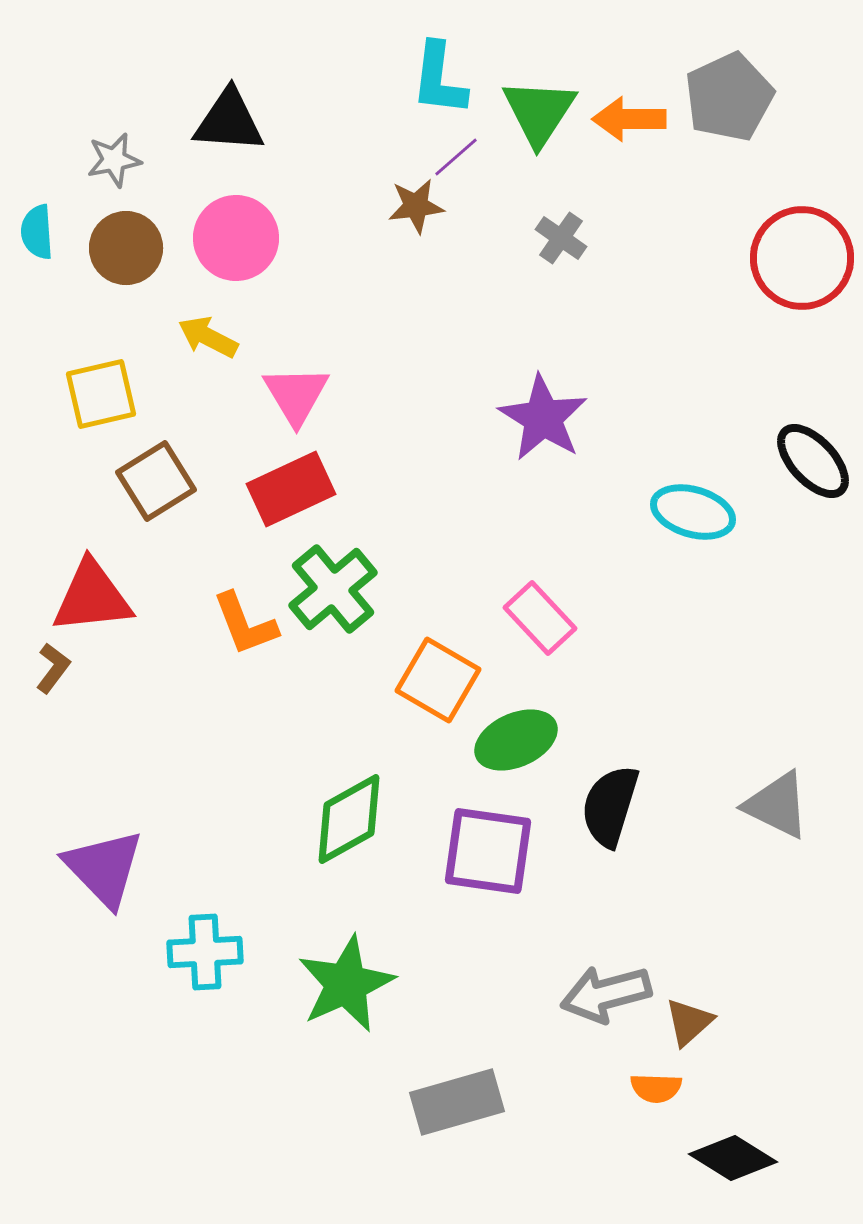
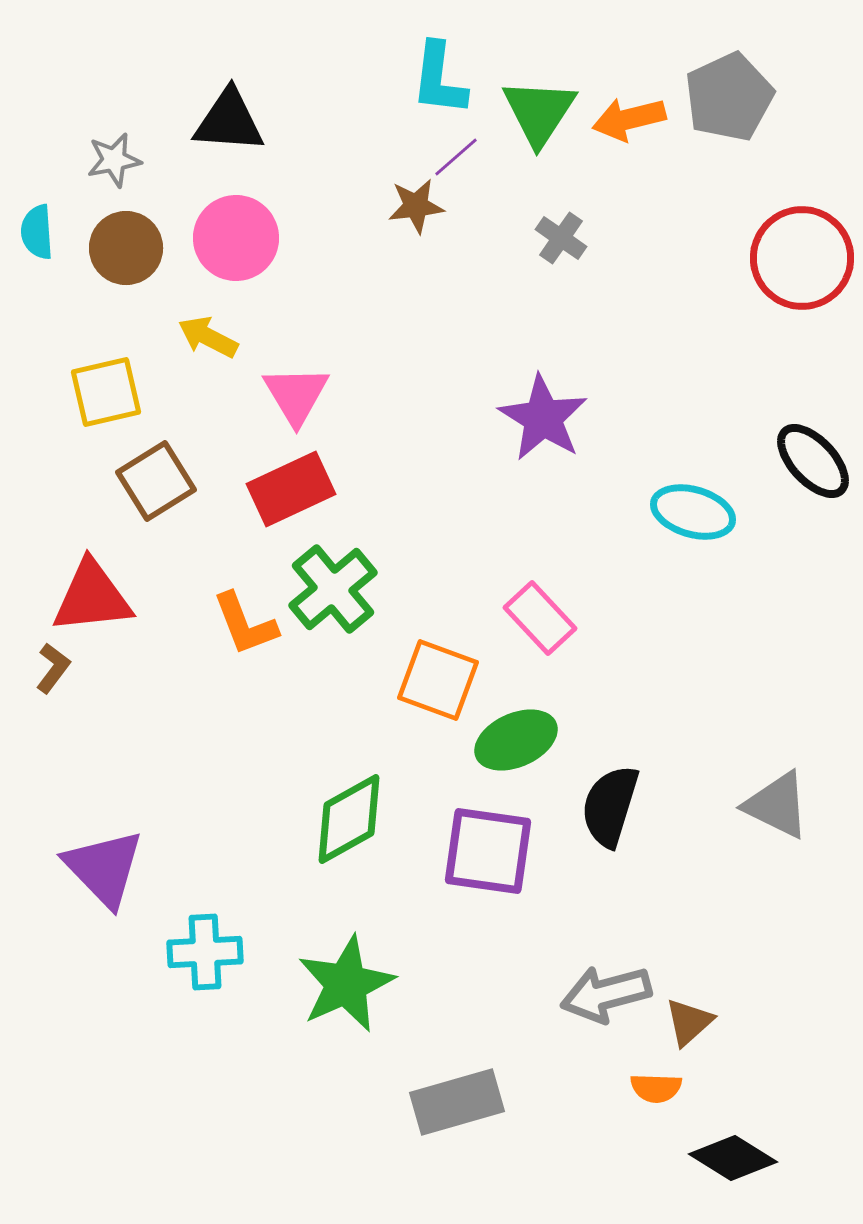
orange arrow: rotated 14 degrees counterclockwise
yellow square: moved 5 px right, 2 px up
orange square: rotated 10 degrees counterclockwise
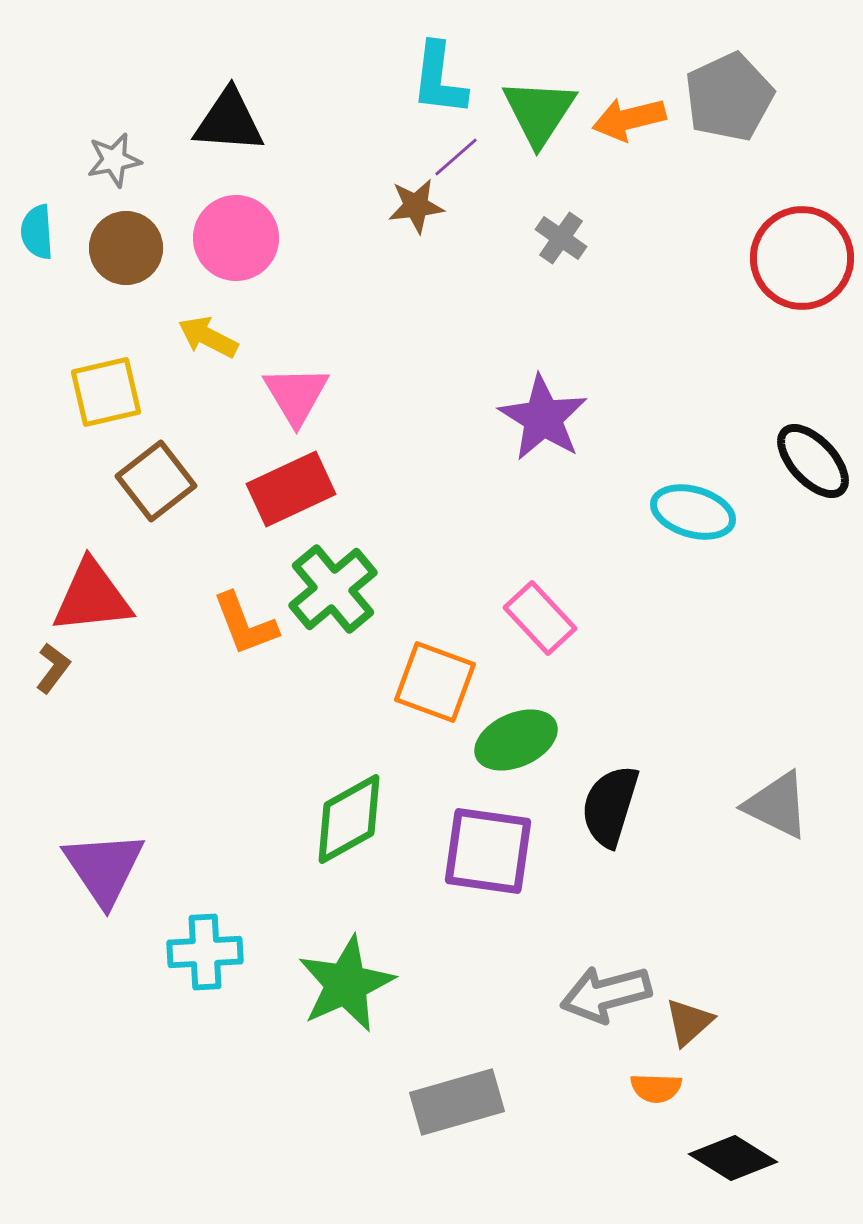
brown square: rotated 6 degrees counterclockwise
orange square: moved 3 px left, 2 px down
purple triangle: rotated 10 degrees clockwise
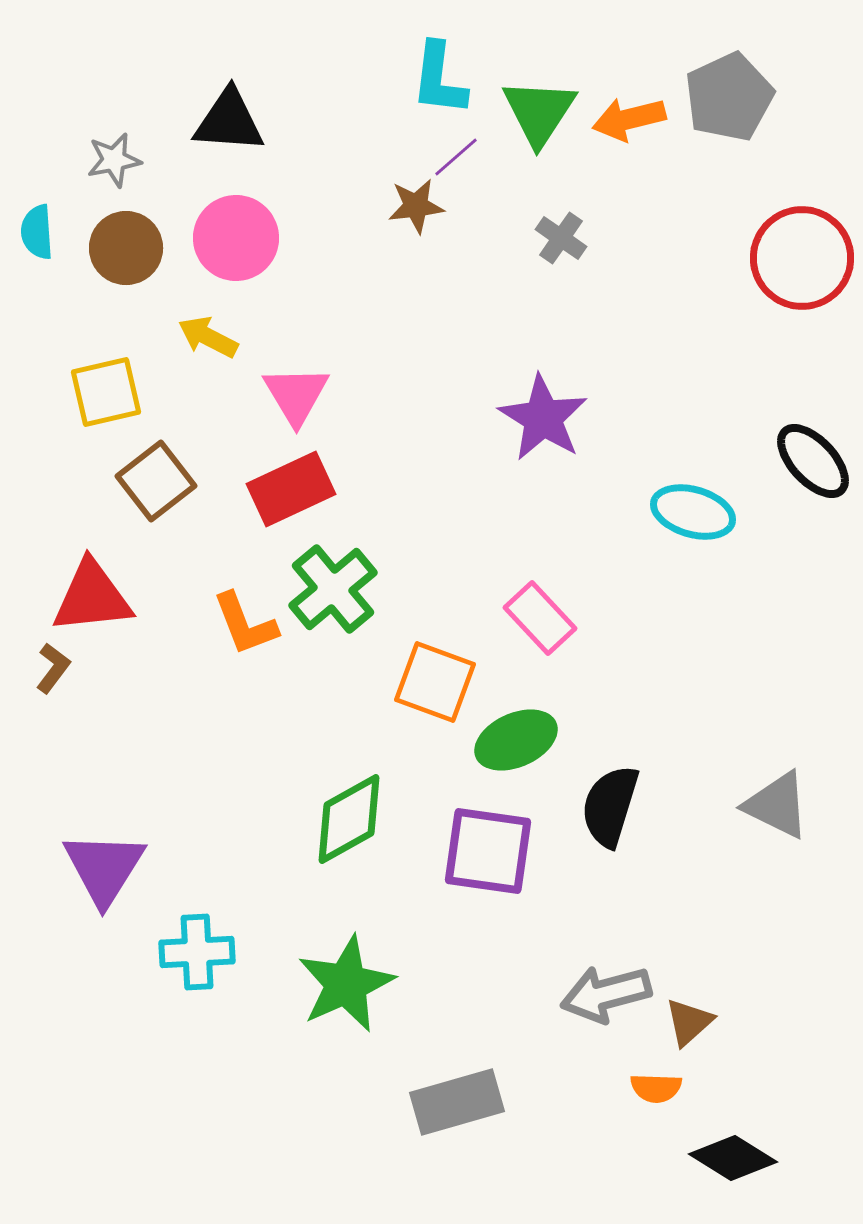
purple triangle: rotated 6 degrees clockwise
cyan cross: moved 8 px left
